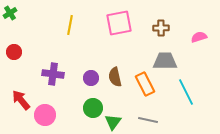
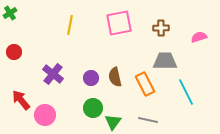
purple cross: rotated 30 degrees clockwise
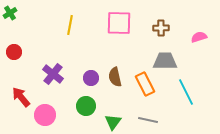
pink square: rotated 12 degrees clockwise
red arrow: moved 3 px up
green circle: moved 7 px left, 2 px up
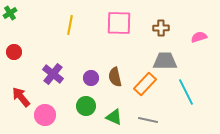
orange rectangle: rotated 70 degrees clockwise
green triangle: moved 1 px right, 5 px up; rotated 42 degrees counterclockwise
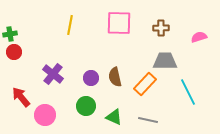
green cross: moved 21 px down; rotated 24 degrees clockwise
cyan line: moved 2 px right
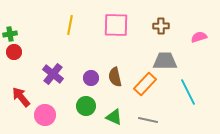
pink square: moved 3 px left, 2 px down
brown cross: moved 2 px up
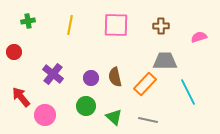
green cross: moved 18 px right, 13 px up
green triangle: rotated 18 degrees clockwise
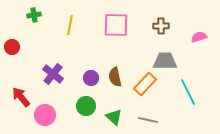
green cross: moved 6 px right, 6 px up
red circle: moved 2 px left, 5 px up
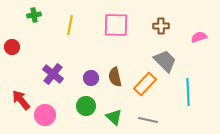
gray trapezoid: rotated 45 degrees clockwise
cyan line: rotated 24 degrees clockwise
red arrow: moved 3 px down
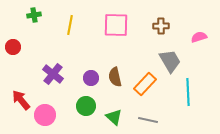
red circle: moved 1 px right
gray trapezoid: moved 5 px right; rotated 15 degrees clockwise
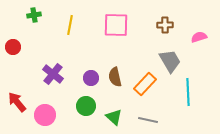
brown cross: moved 4 px right, 1 px up
red arrow: moved 4 px left, 2 px down
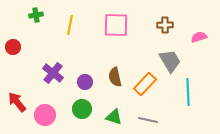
green cross: moved 2 px right
purple cross: moved 1 px up
purple circle: moved 6 px left, 4 px down
green circle: moved 4 px left, 3 px down
green triangle: rotated 24 degrees counterclockwise
